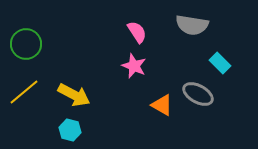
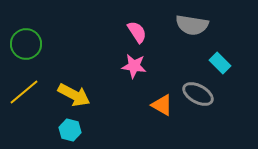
pink star: rotated 15 degrees counterclockwise
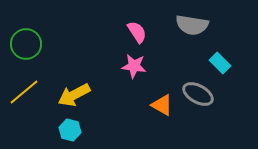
yellow arrow: rotated 124 degrees clockwise
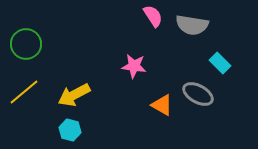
pink semicircle: moved 16 px right, 16 px up
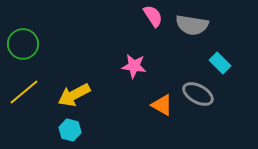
green circle: moved 3 px left
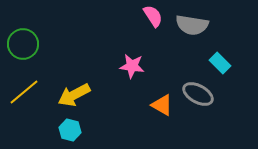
pink star: moved 2 px left
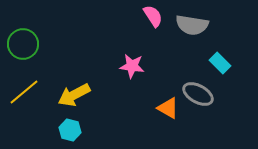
orange triangle: moved 6 px right, 3 px down
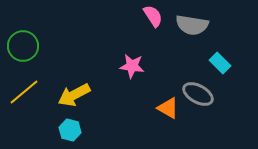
green circle: moved 2 px down
